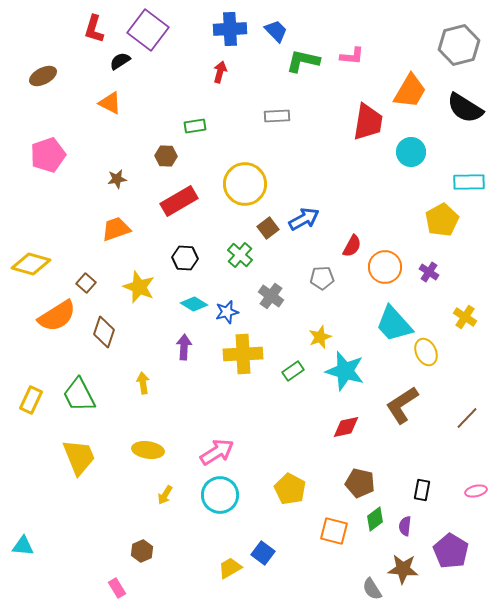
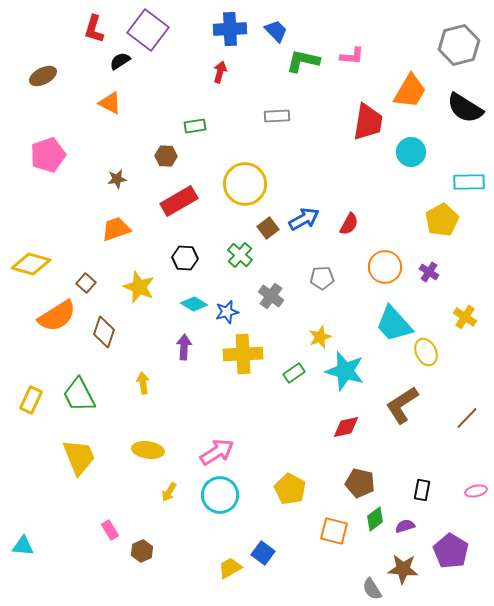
red semicircle at (352, 246): moved 3 px left, 22 px up
green rectangle at (293, 371): moved 1 px right, 2 px down
yellow arrow at (165, 495): moved 4 px right, 3 px up
purple semicircle at (405, 526): rotated 66 degrees clockwise
pink rectangle at (117, 588): moved 7 px left, 58 px up
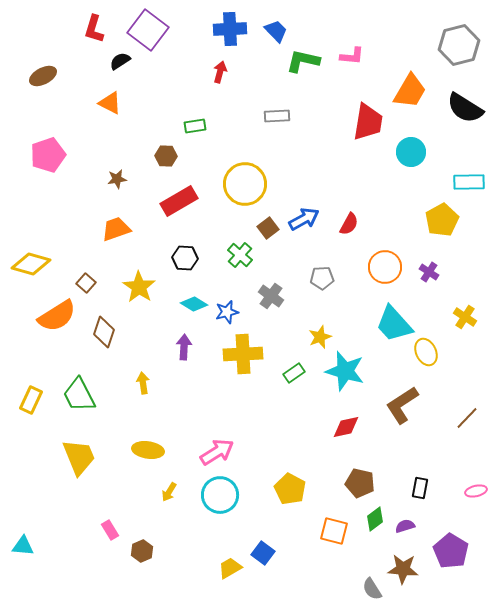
yellow star at (139, 287): rotated 12 degrees clockwise
black rectangle at (422, 490): moved 2 px left, 2 px up
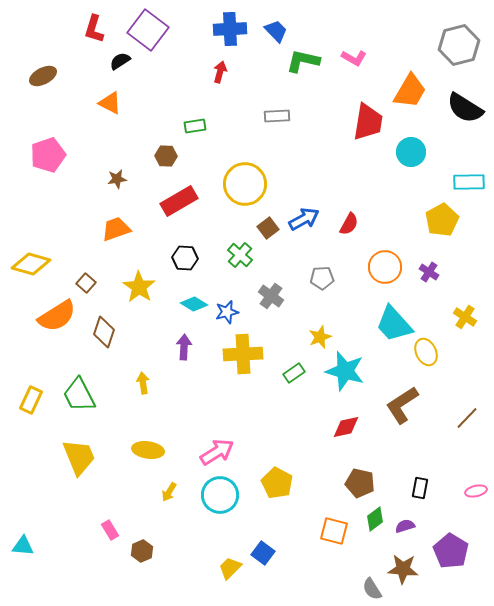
pink L-shape at (352, 56): moved 2 px right, 2 px down; rotated 25 degrees clockwise
yellow pentagon at (290, 489): moved 13 px left, 6 px up
yellow trapezoid at (230, 568): rotated 15 degrees counterclockwise
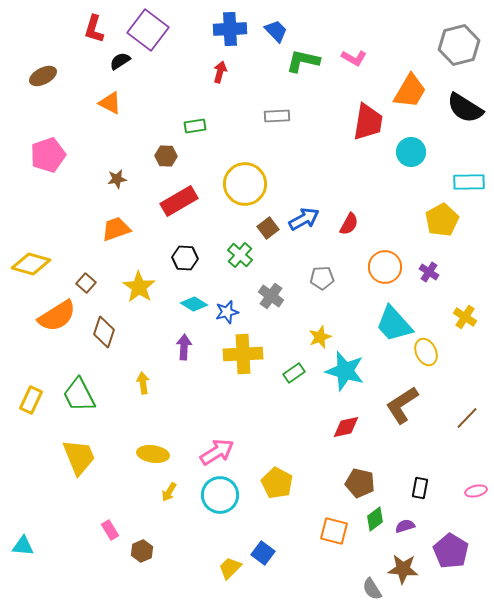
yellow ellipse at (148, 450): moved 5 px right, 4 px down
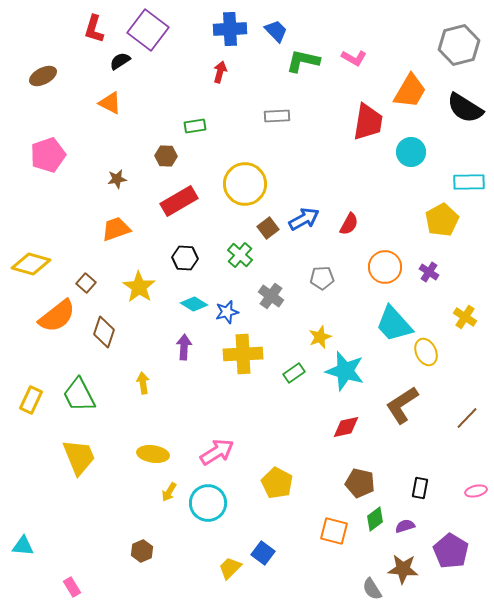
orange semicircle at (57, 316): rotated 6 degrees counterclockwise
cyan circle at (220, 495): moved 12 px left, 8 px down
pink rectangle at (110, 530): moved 38 px left, 57 px down
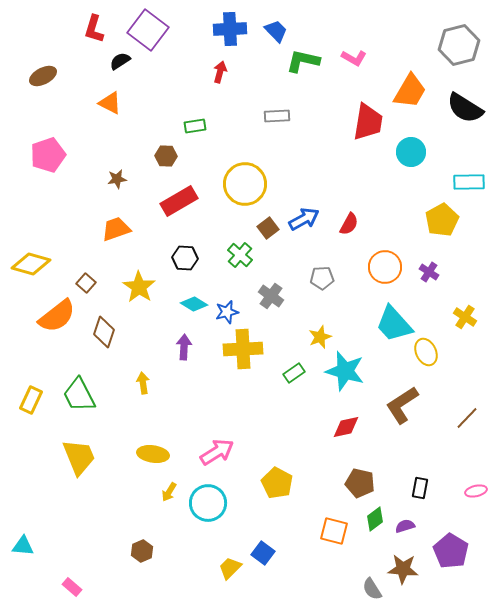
yellow cross at (243, 354): moved 5 px up
pink rectangle at (72, 587): rotated 18 degrees counterclockwise
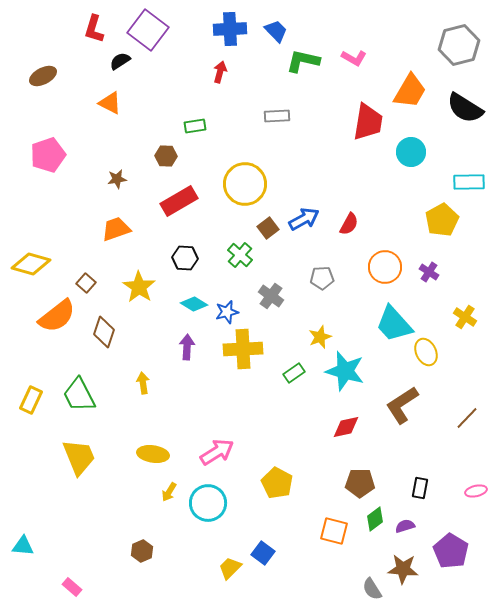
purple arrow at (184, 347): moved 3 px right
brown pentagon at (360, 483): rotated 12 degrees counterclockwise
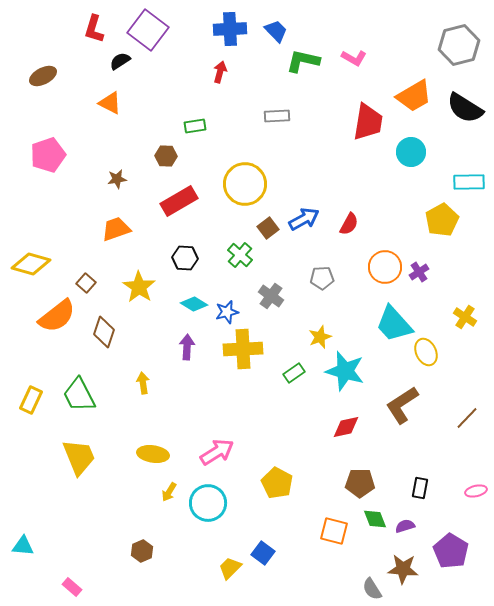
orange trapezoid at (410, 91): moved 4 px right, 5 px down; rotated 30 degrees clockwise
purple cross at (429, 272): moved 10 px left; rotated 24 degrees clockwise
green diamond at (375, 519): rotated 75 degrees counterclockwise
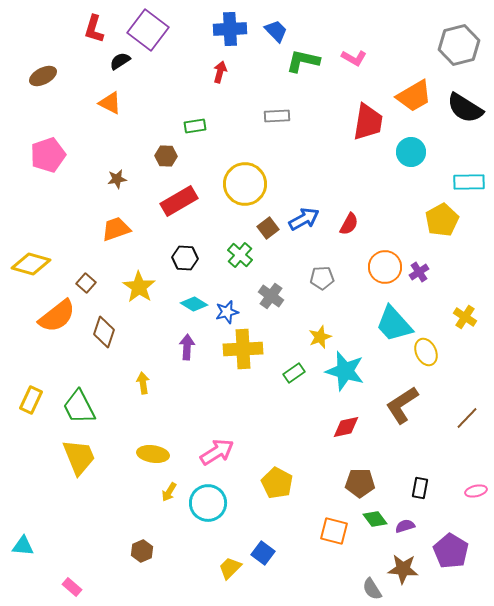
green trapezoid at (79, 395): moved 12 px down
green diamond at (375, 519): rotated 15 degrees counterclockwise
